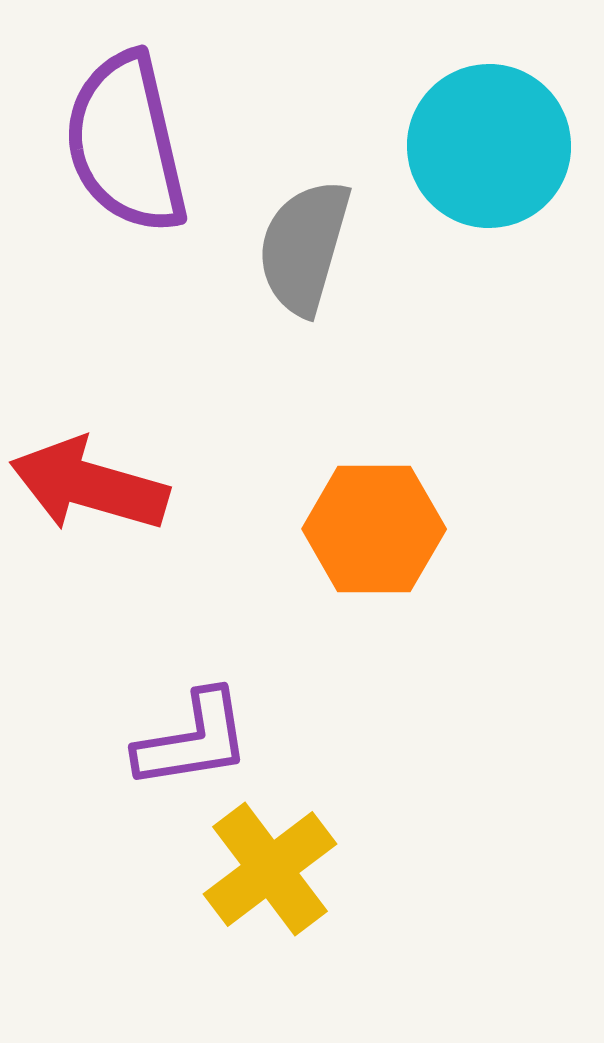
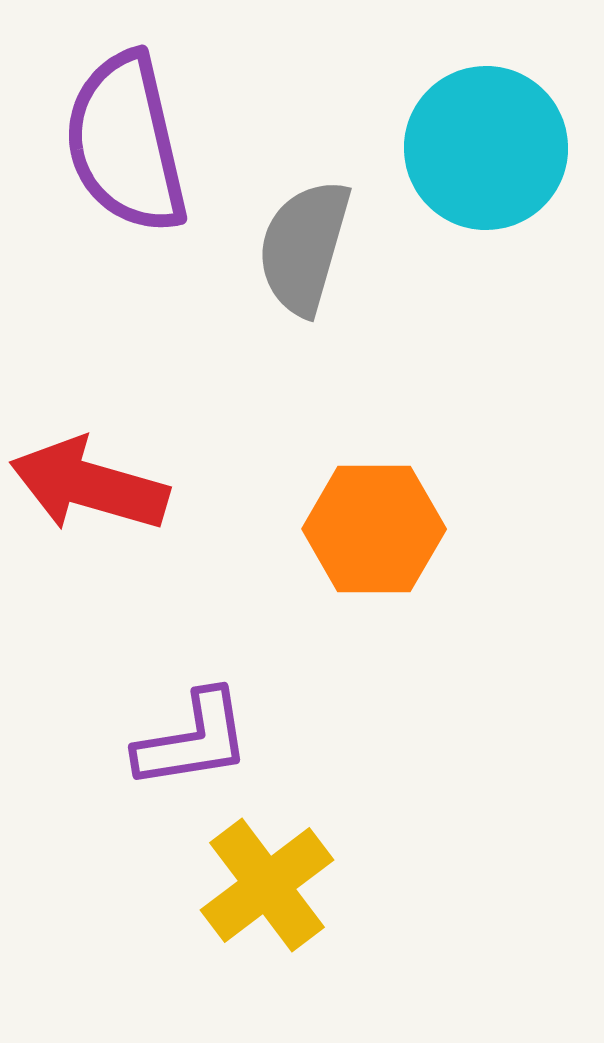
cyan circle: moved 3 px left, 2 px down
yellow cross: moved 3 px left, 16 px down
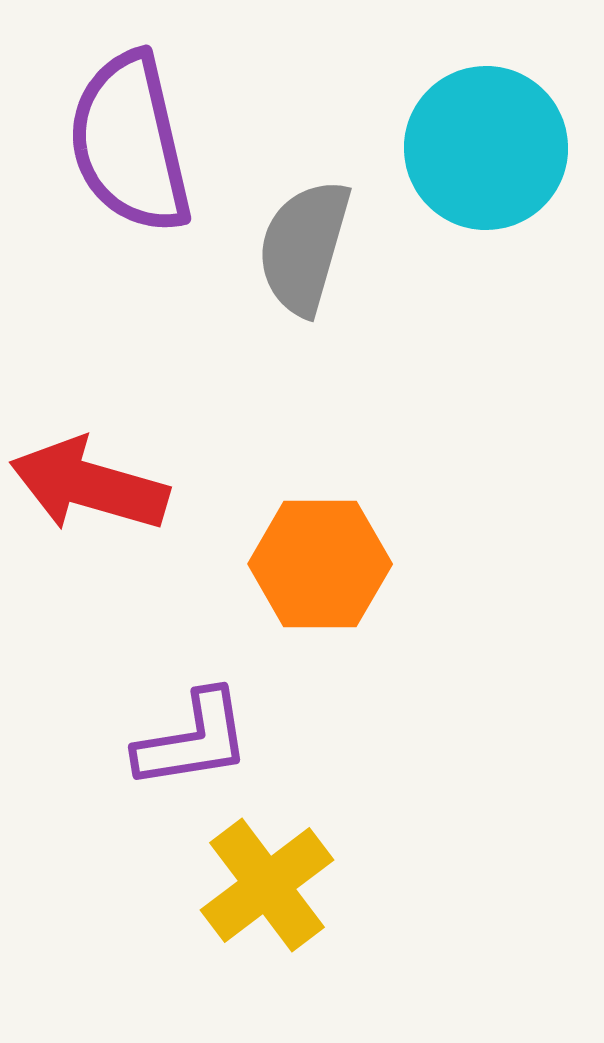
purple semicircle: moved 4 px right
orange hexagon: moved 54 px left, 35 px down
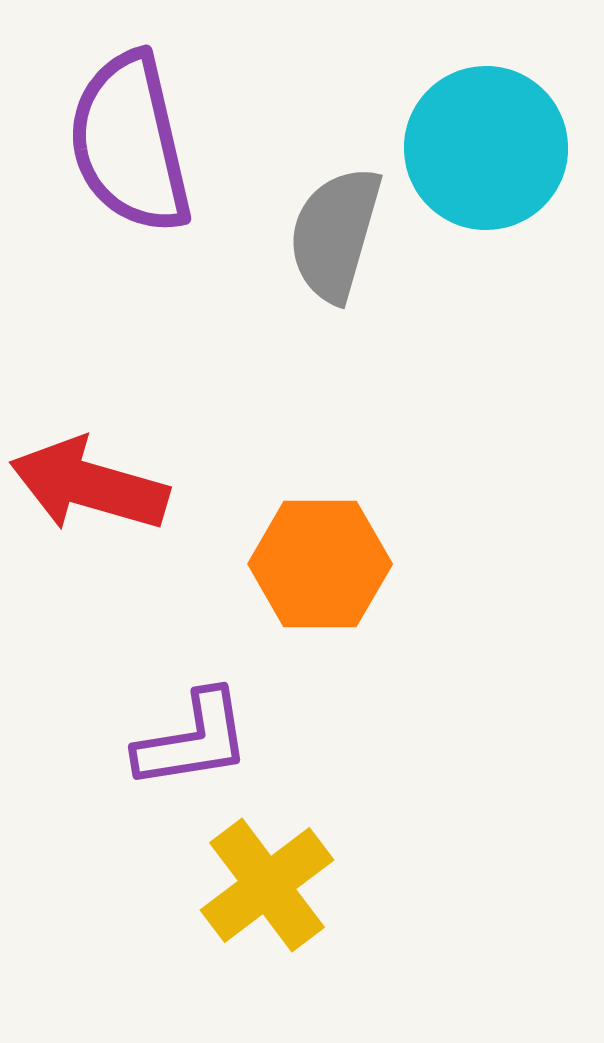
gray semicircle: moved 31 px right, 13 px up
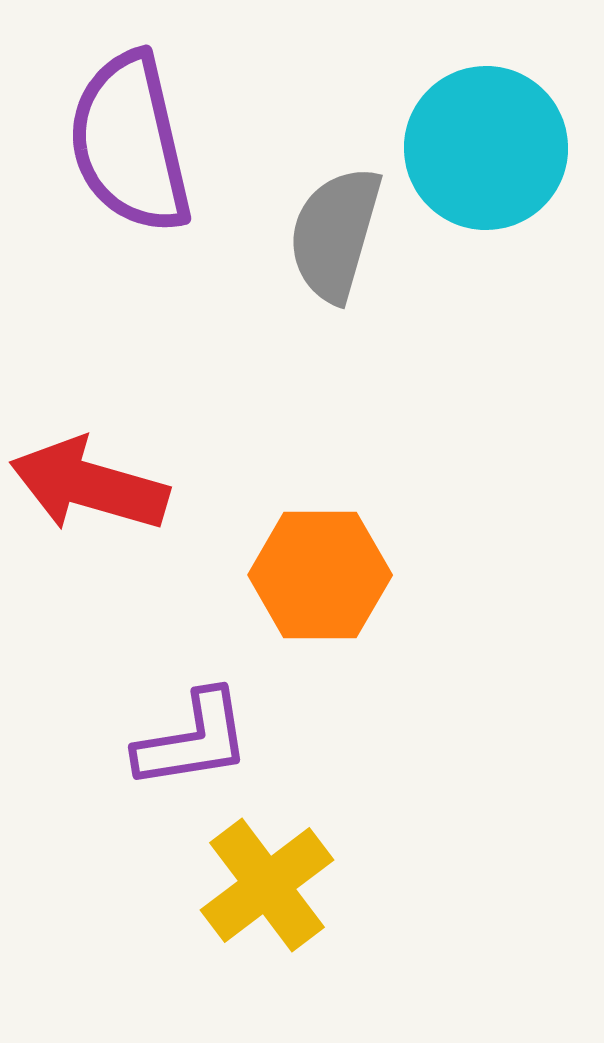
orange hexagon: moved 11 px down
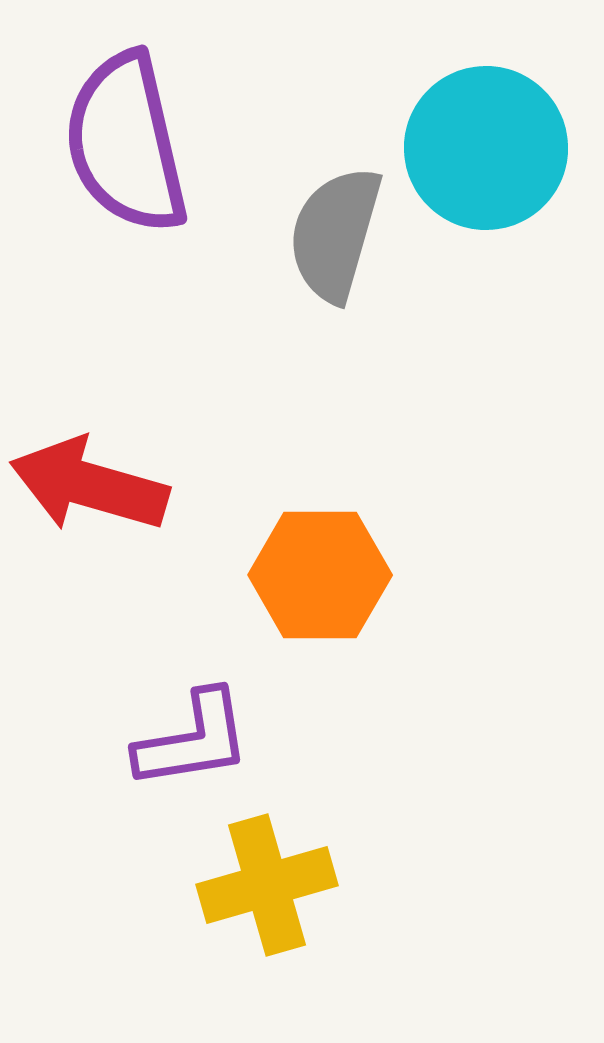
purple semicircle: moved 4 px left
yellow cross: rotated 21 degrees clockwise
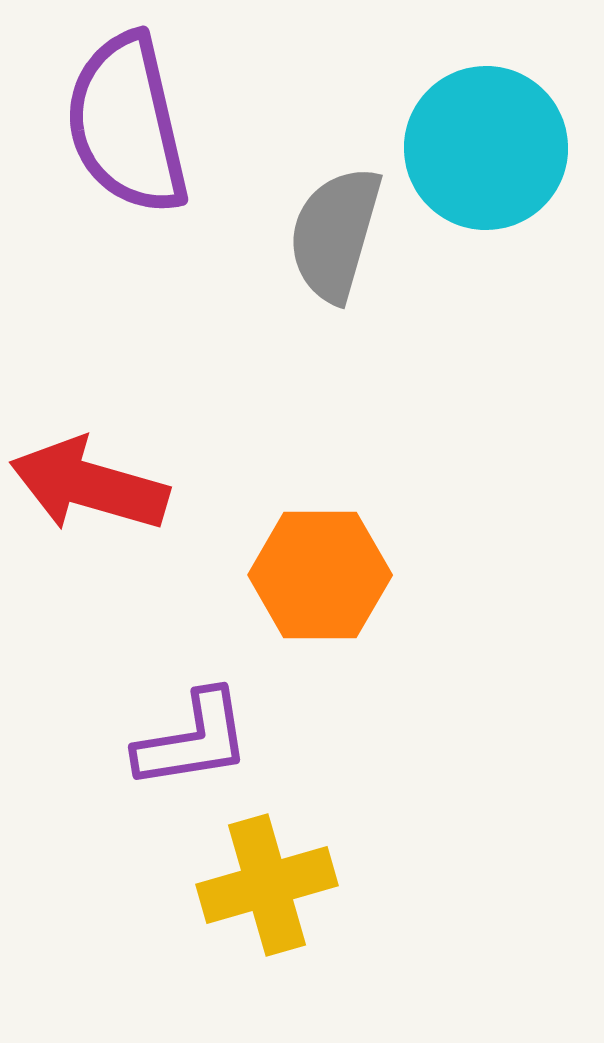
purple semicircle: moved 1 px right, 19 px up
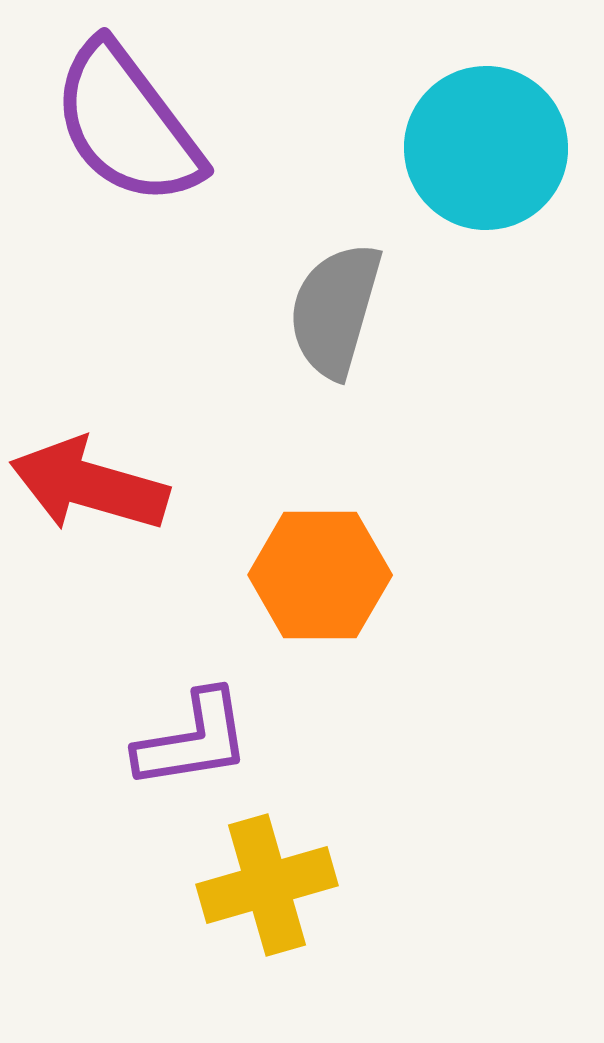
purple semicircle: rotated 24 degrees counterclockwise
gray semicircle: moved 76 px down
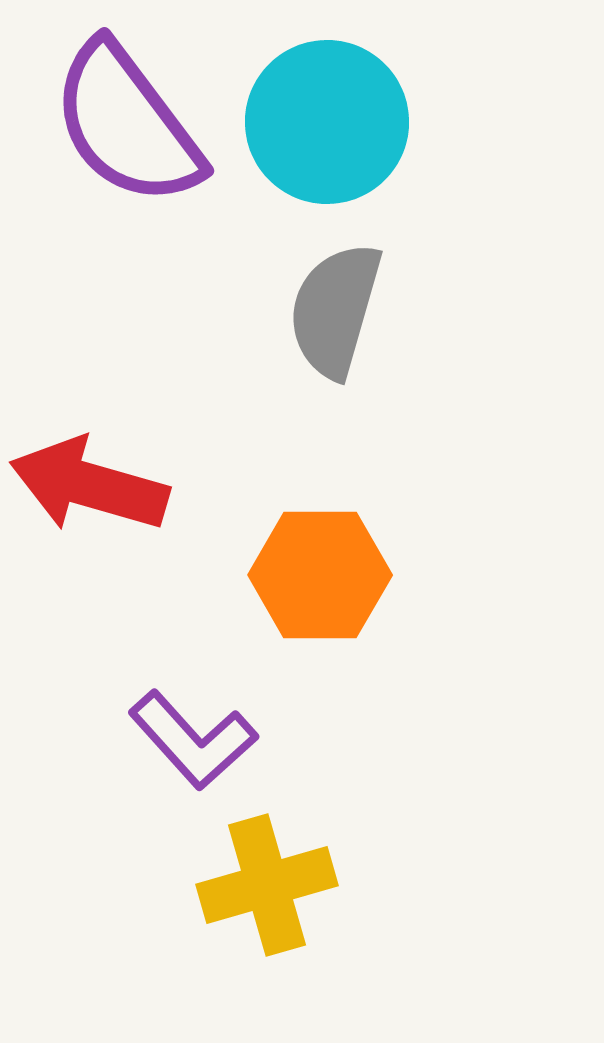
cyan circle: moved 159 px left, 26 px up
purple L-shape: rotated 57 degrees clockwise
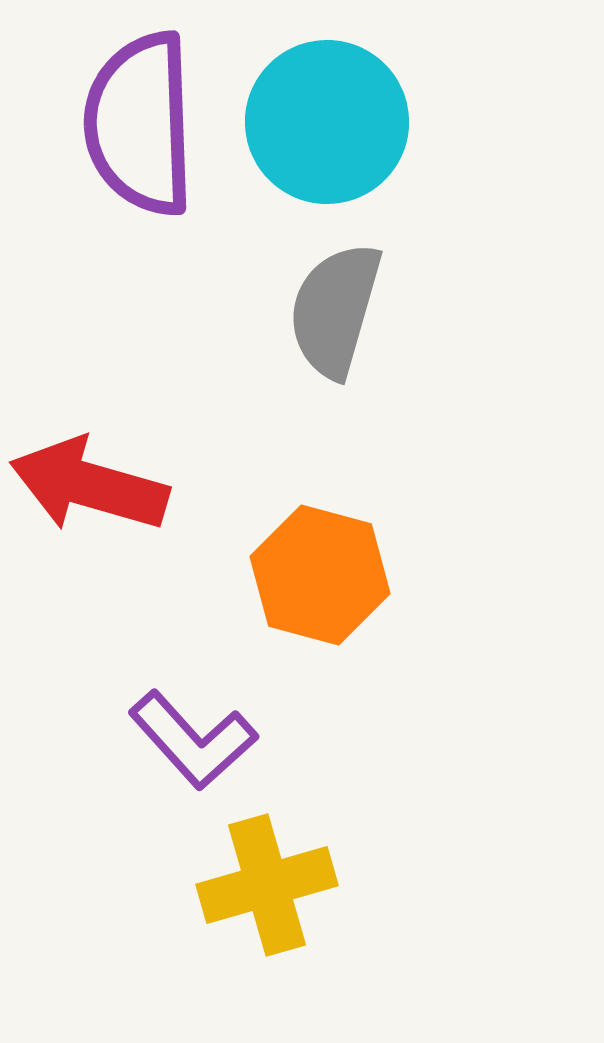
purple semicircle: moved 13 px right; rotated 35 degrees clockwise
orange hexagon: rotated 15 degrees clockwise
